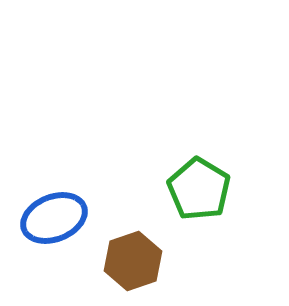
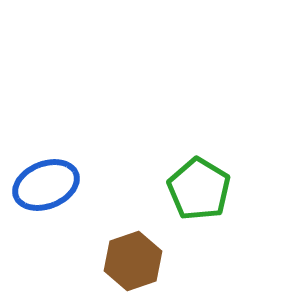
blue ellipse: moved 8 px left, 33 px up
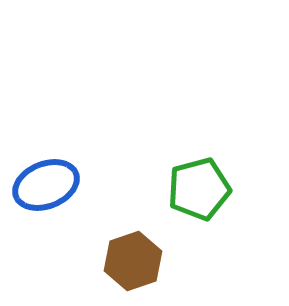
green pentagon: rotated 26 degrees clockwise
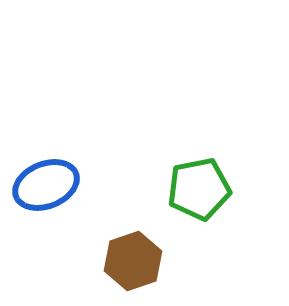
green pentagon: rotated 4 degrees clockwise
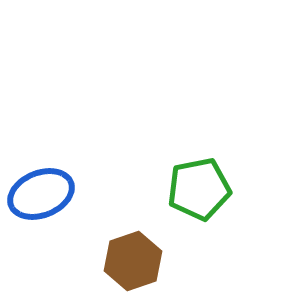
blue ellipse: moved 5 px left, 9 px down
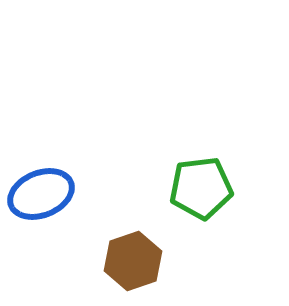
green pentagon: moved 2 px right, 1 px up; rotated 4 degrees clockwise
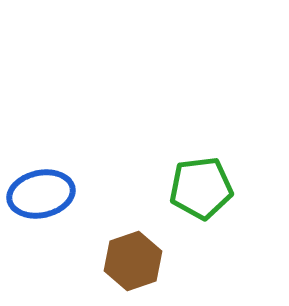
blue ellipse: rotated 10 degrees clockwise
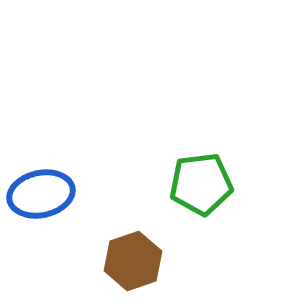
green pentagon: moved 4 px up
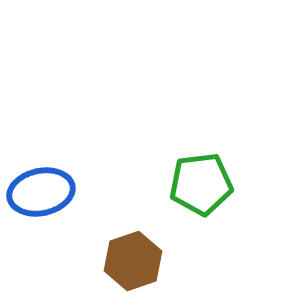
blue ellipse: moved 2 px up
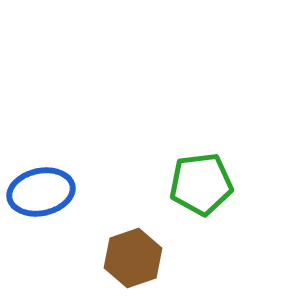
brown hexagon: moved 3 px up
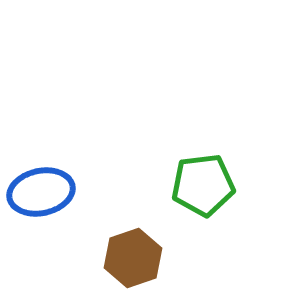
green pentagon: moved 2 px right, 1 px down
